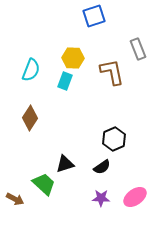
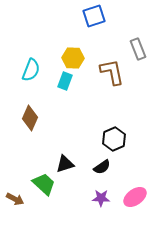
brown diamond: rotated 10 degrees counterclockwise
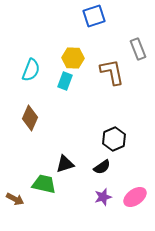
green trapezoid: rotated 30 degrees counterclockwise
purple star: moved 2 px right, 1 px up; rotated 18 degrees counterclockwise
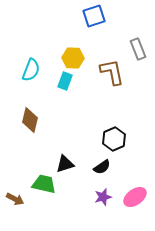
brown diamond: moved 2 px down; rotated 10 degrees counterclockwise
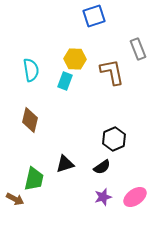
yellow hexagon: moved 2 px right, 1 px down
cyan semicircle: rotated 30 degrees counterclockwise
green trapezoid: moved 10 px left, 5 px up; rotated 90 degrees clockwise
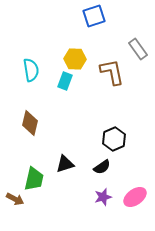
gray rectangle: rotated 15 degrees counterclockwise
brown diamond: moved 3 px down
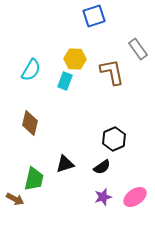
cyan semicircle: rotated 40 degrees clockwise
